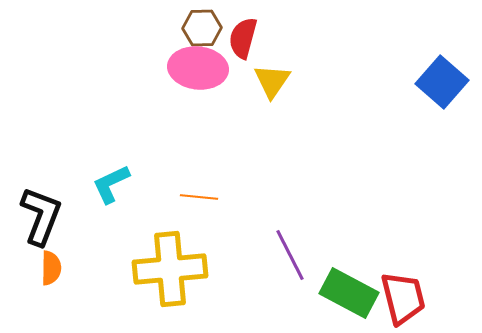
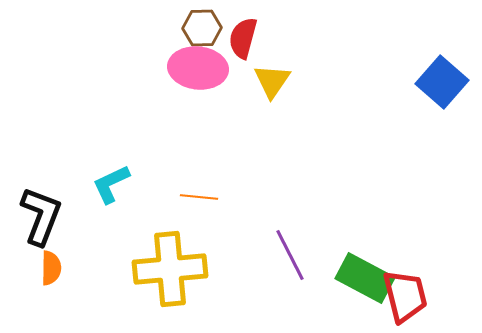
green rectangle: moved 16 px right, 15 px up
red trapezoid: moved 2 px right, 2 px up
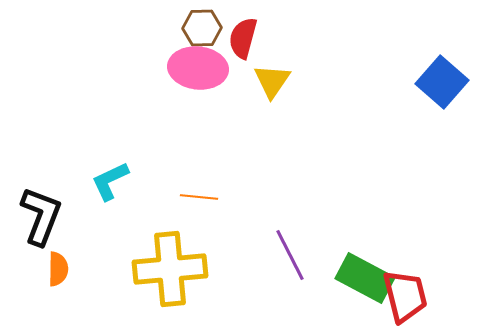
cyan L-shape: moved 1 px left, 3 px up
orange semicircle: moved 7 px right, 1 px down
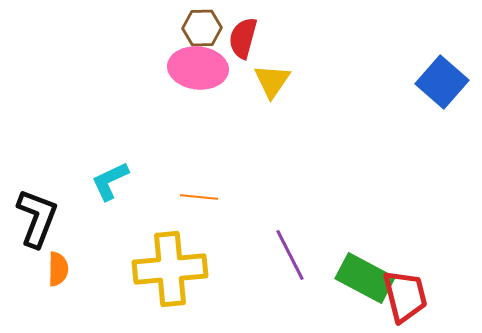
black L-shape: moved 4 px left, 2 px down
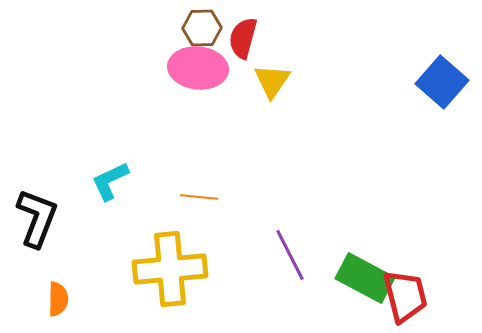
orange semicircle: moved 30 px down
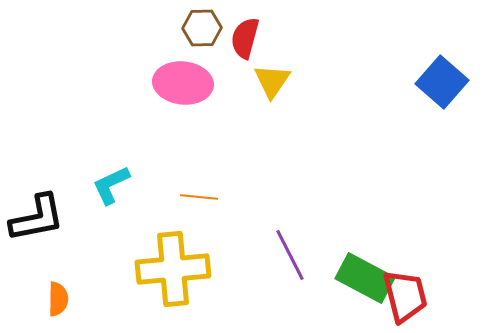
red semicircle: moved 2 px right
pink ellipse: moved 15 px left, 15 px down
cyan L-shape: moved 1 px right, 4 px down
black L-shape: rotated 58 degrees clockwise
yellow cross: moved 3 px right
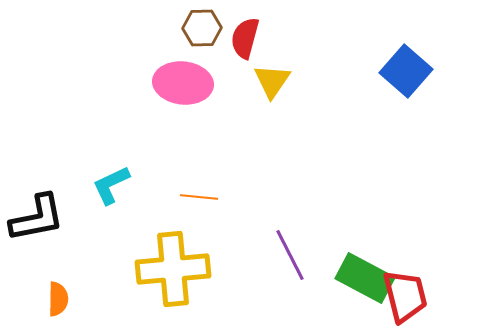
blue square: moved 36 px left, 11 px up
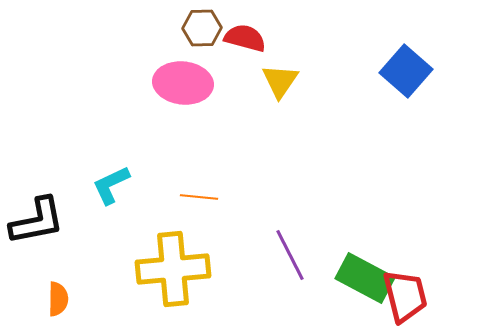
red semicircle: rotated 90 degrees clockwise
yellow triangle: moved 8 px right
black L-shape: moved 3 px down
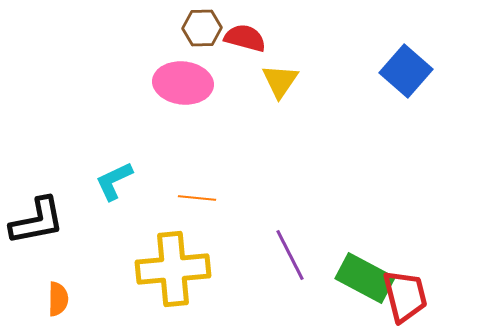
cyan L-shape: moved 3 px right, 4 px up
orange line: moved 2 px left, 1 px down
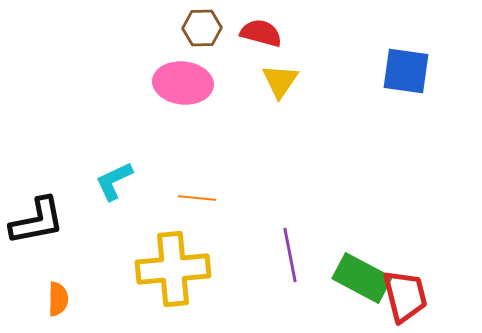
red semicircle: moved 16 px right, 5 px up
blue square: rotated 33 degrees counterclockwise
purple line: rotated 16 degrees clockwise
green rectangle: moved 3 px left
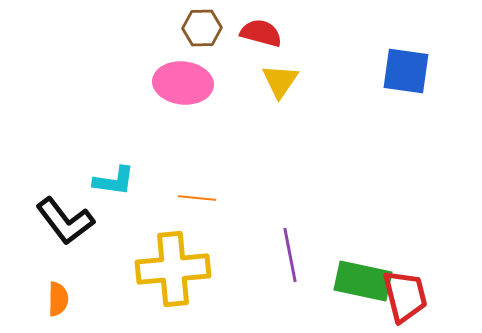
cyan L-shape: rotated 147 degrees counterclockwise
black L-shape: moved 28 px right; rotated 64 degrees clockwise
green rectangle: moved 1 px right, 3 px down; rotated 16 degrees counterclockwise
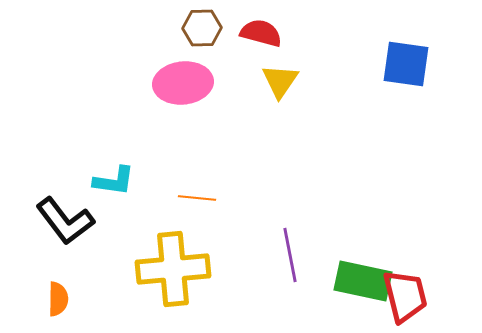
blue square: moved 7 px up
pink ellipse: rotated 12 degrees counterclockwise
